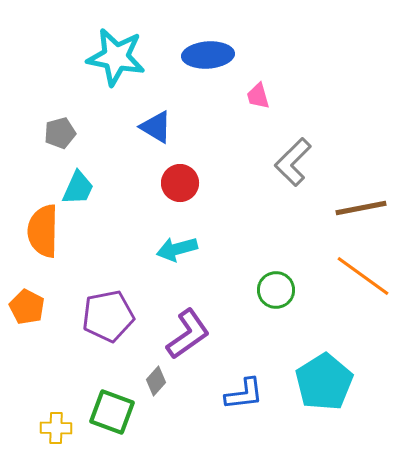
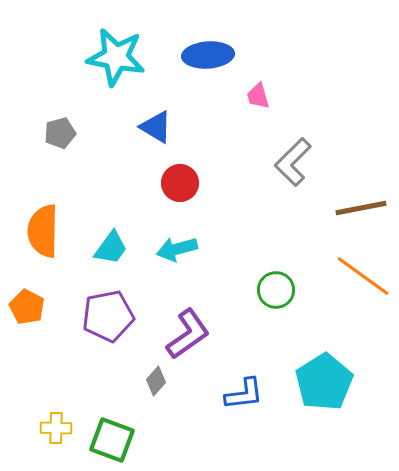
cyan trapezoid: moved 33 px right, 60 px down; rotated 12 degrees clockwise
green square: moved 28 px down
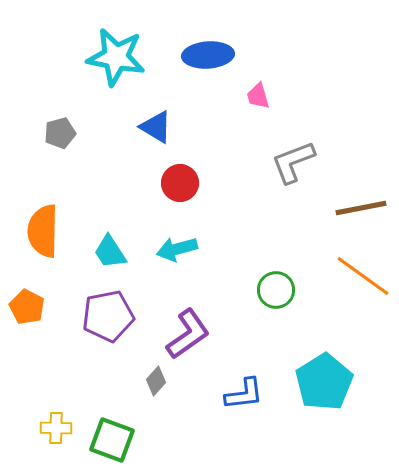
gray L-shape: rotated 24 degrees clockwise
cyan trapezoid: moved 1 px left, 4 px down; rotated 111 degrees clockwise
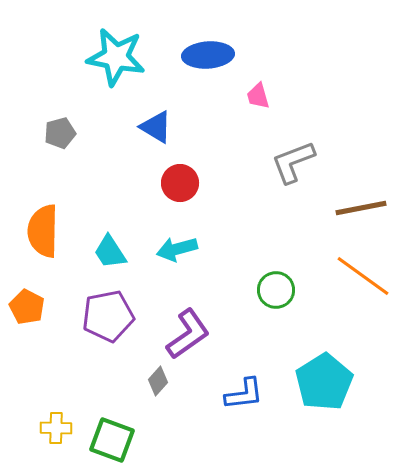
gray diamond: moved 2 px right
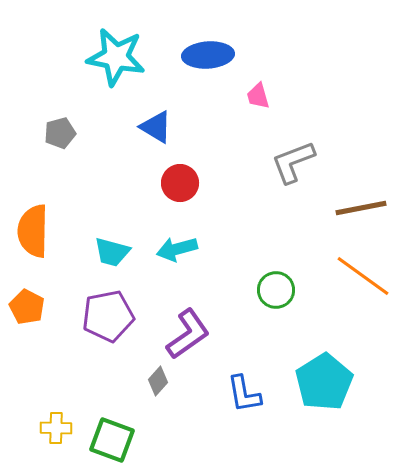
orange semicircle: moved 10 px left
cyan trapezoid: moved 2 px right; rotated 42 degrees counterclockwise
blue L-shape: rotated 87 degrees clockwise
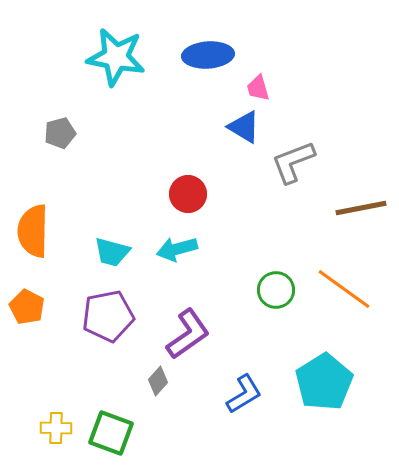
pink trapezoid: moved 8 px up
blue triangle: moved 88 px right
red circle: moved 8 px right, 11 px down
orange line: moved 19 px left, 13 px down
blue L-shape: rotated 111 degrees counterclockwise
green square: moved 1 px left, 7 px up
